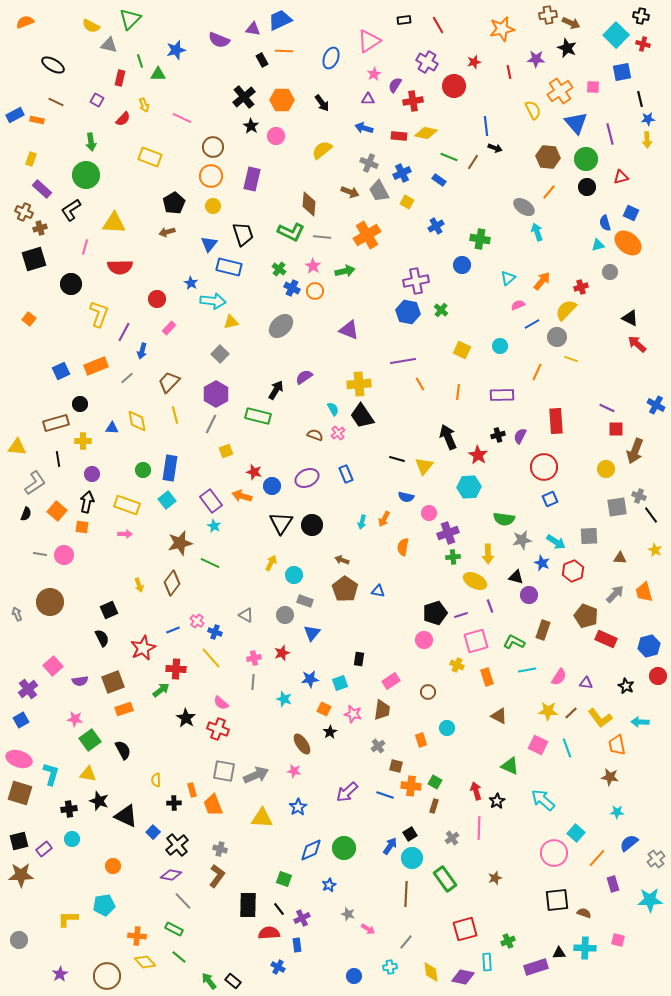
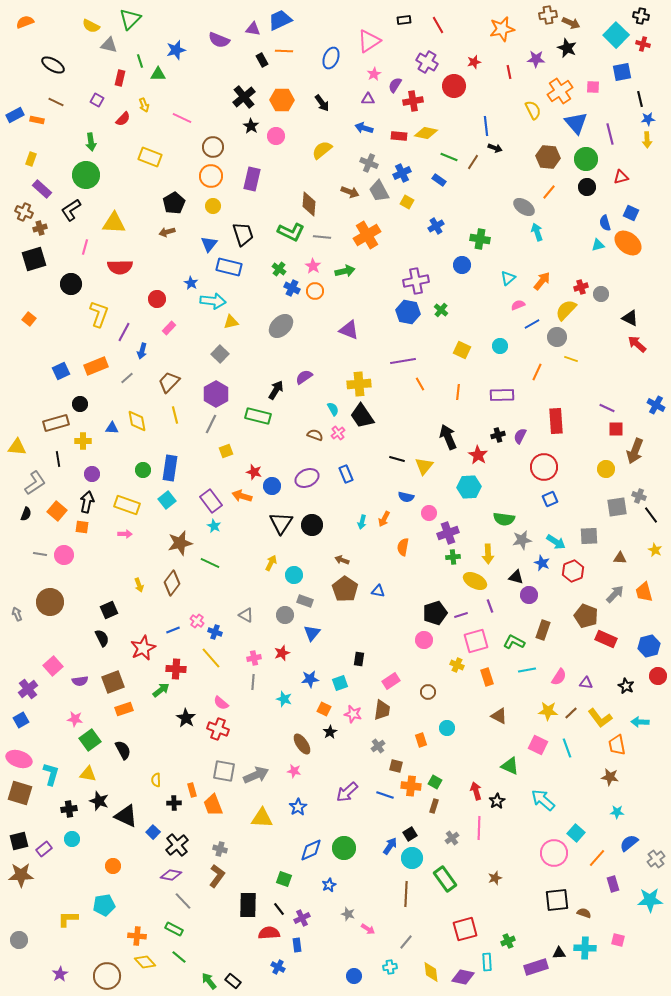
gray circle at (610, 272): moved 9 px left, 22 px down
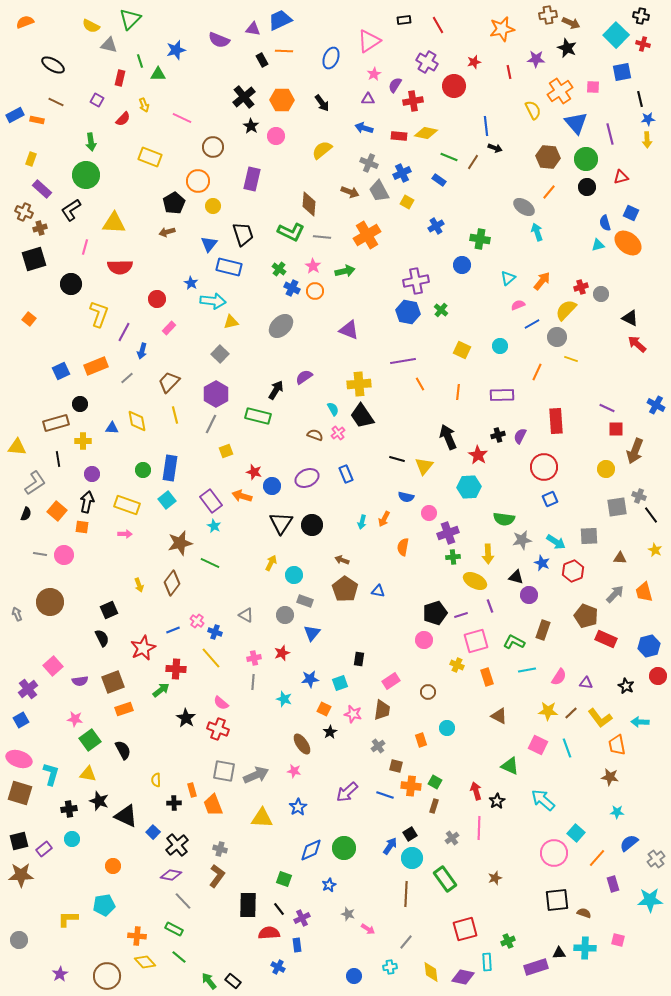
orange circle at (211, 176): moved 13 px left, 5 px down
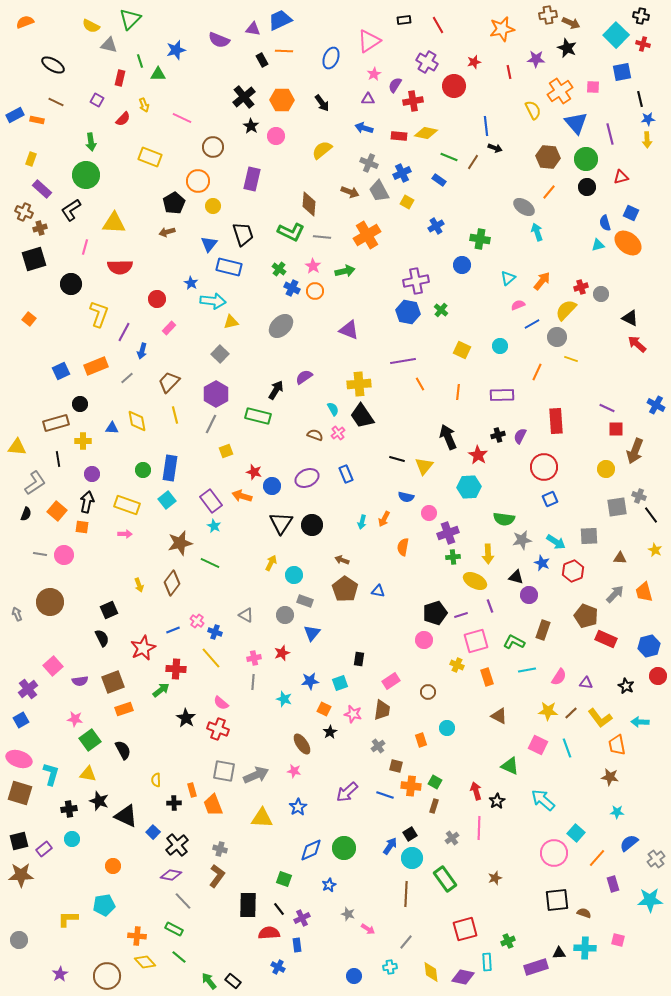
blue star at (310, 679): moved 2 px down
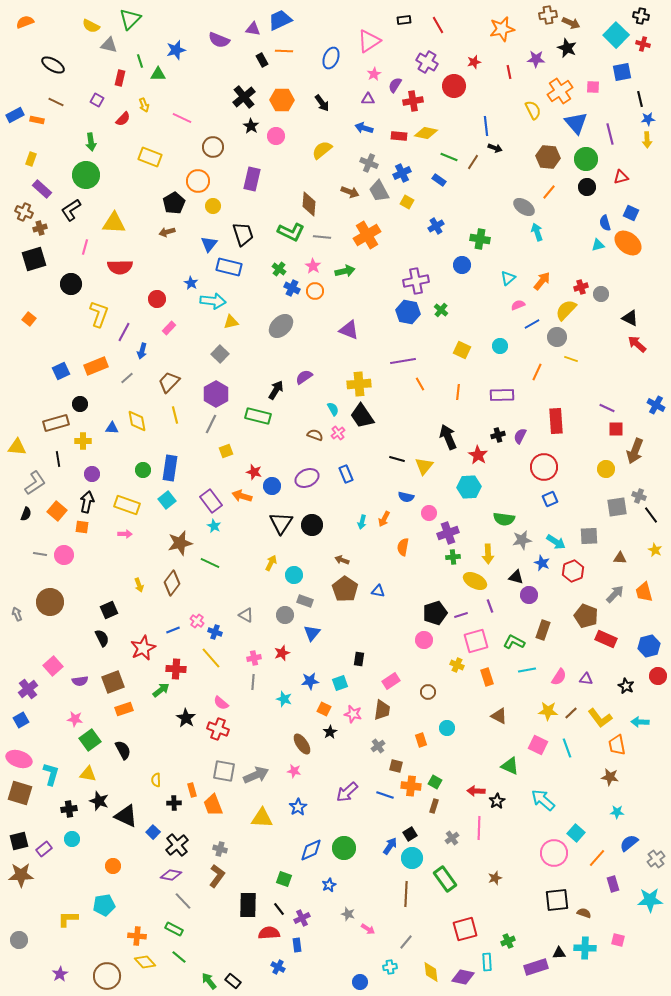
purple triangle at (586, 683): moved 4 px up
red arrow at (476, 791): rotated 72 degrees counterclockwise
blue circle at (354, 976): moved 6 px right, 6 px down
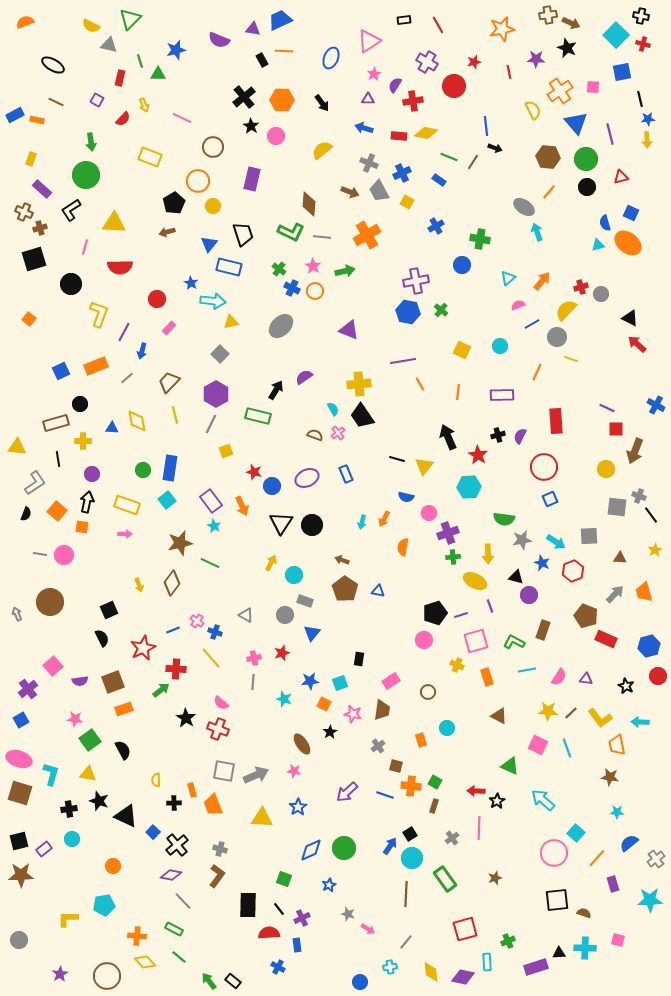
orange arrow at (242, 496): moved 10 px down; rotated 132 degrees counterclockwise
gray square at (617, 507): rotated 15 degrees clockwise
yellow star at (655, 550): rotated 16 degrees clockwise
orange square at (324, 709): moved 5 px up
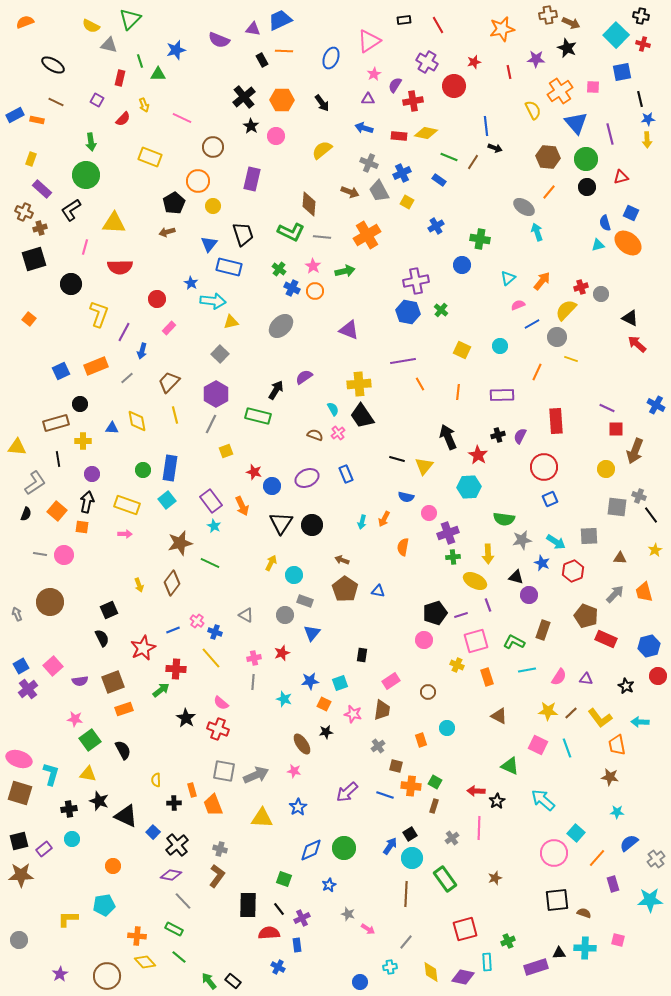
purple line at (490, 606): moved 2 px left, 1 px up
black rectangle at (359, 659): moved 3 px right, 4 px up
blue square at (21, 720): moved 54 px up
black star at (330, 732): moved 4 px left; rotated 24 degrees clockwise
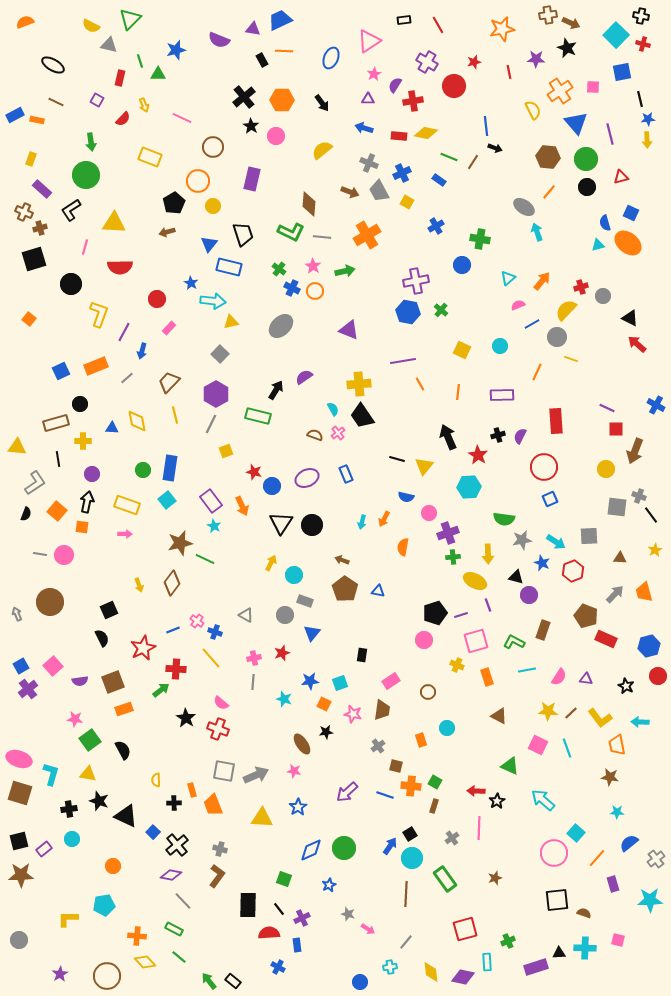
gray circle at (601, 294): moved 2 px right, 2 px down
green line at (210, 563): moved 5 px left, 4 px up
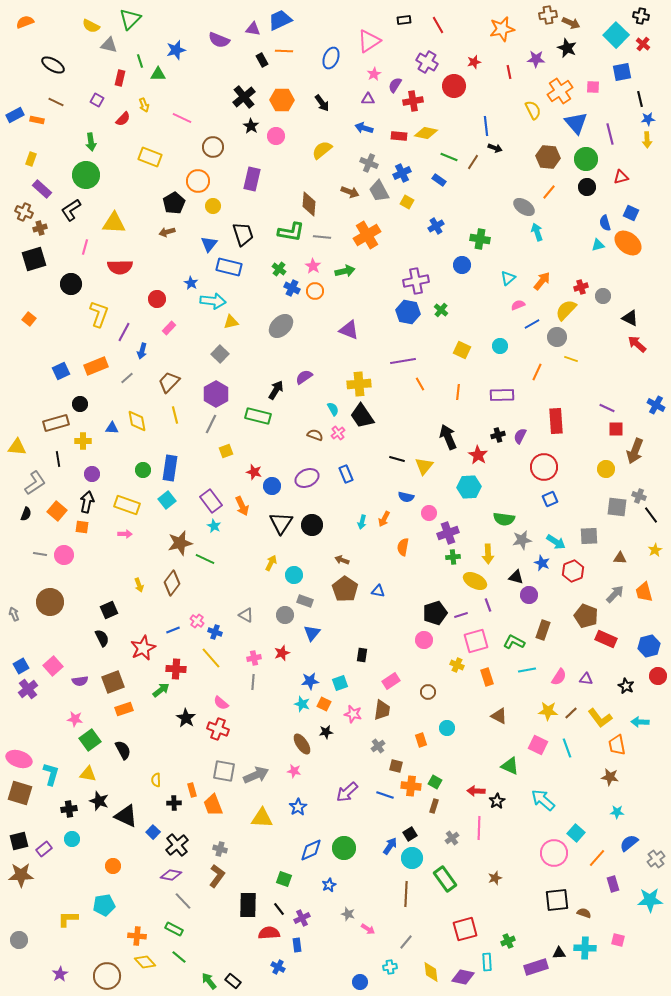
red cross at (643, 44): rotated 24 degrees clockwise
green L-shape at (291, 232): rotated 16 degrees counterclockwise
gray arrow at (17, 614): moved 3 px left
cyan star at (284, 699): moved 18 px right, 5 px down
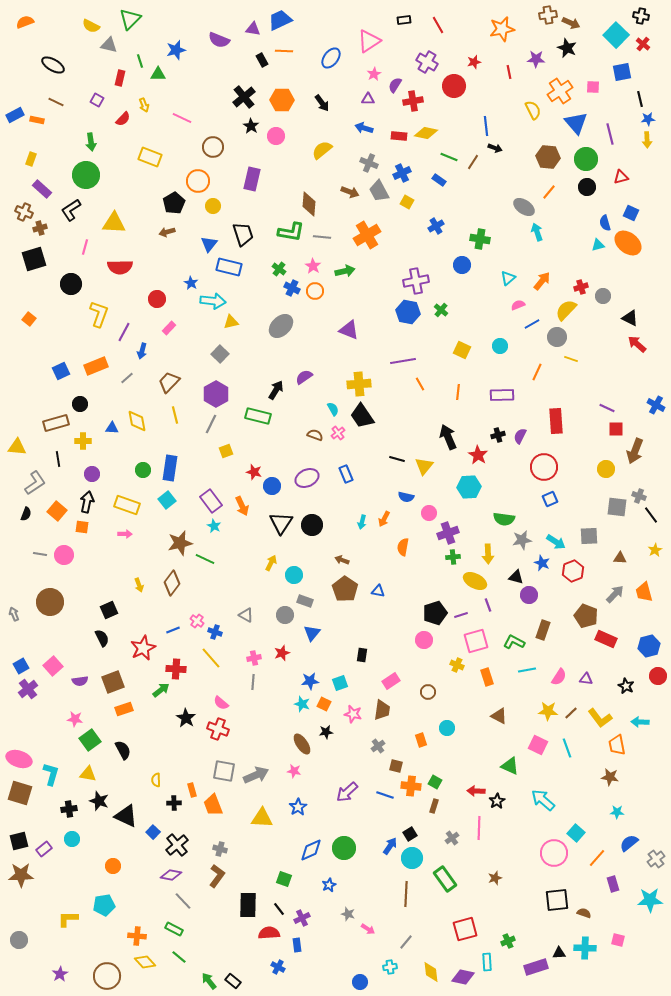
blue ellipse at (331, 58): rotated 15 degrees clockwise
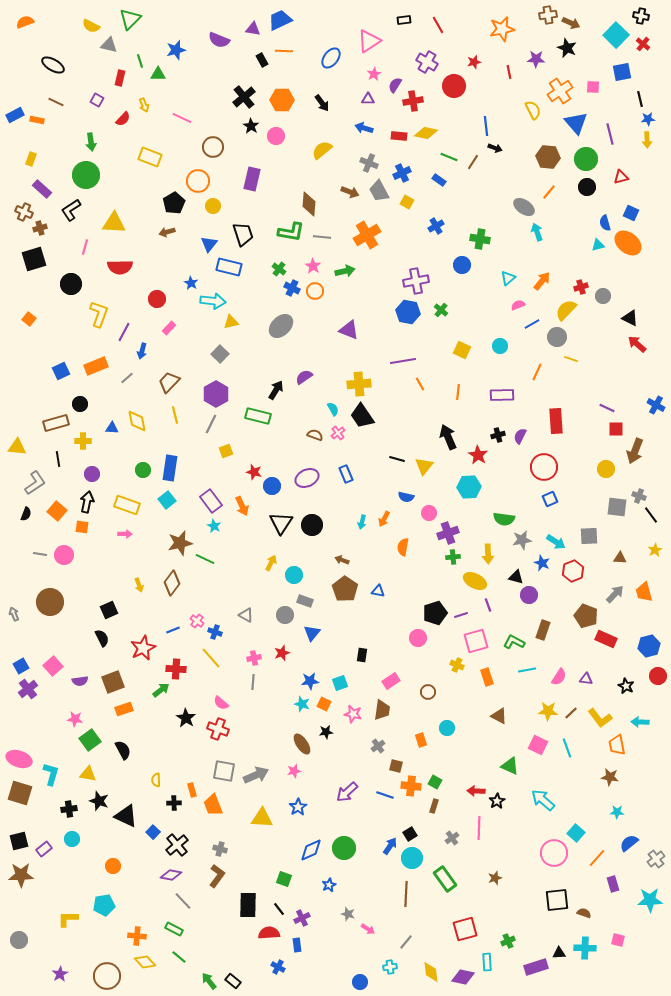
pink circle at (424, 640): moved 6 px left, 2 px up
pink star at (294, 771): rotated 24 degrees counterclockwise
